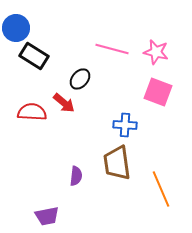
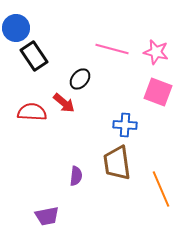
black rectangle: rotated 24 degrees clockwise
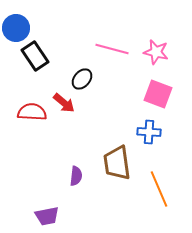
black rectangle: moved 1 px right
black ellipse: moved 2 px right
pink square: moved 2 px down
blue cross: moved 24 px right, 7 px down
orange line: moved 2 px left
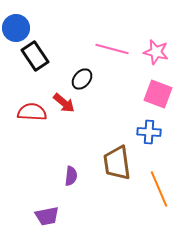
purple semicircle: moved 5 px left
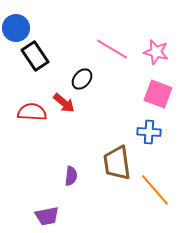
pink line: rotated 16 degrees clockwise
orange line: moved 4 px left, 1 px down; rotated 18 degrees counterclockwise
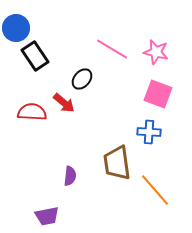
purple semicircle: moved 1 px left
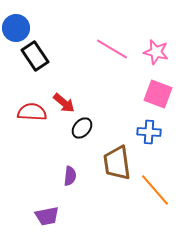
black ellipse: moved 49 px down
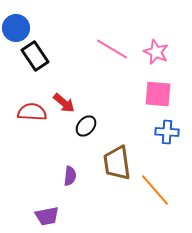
pink star: rotated 10 degrees clockwise
pink square: rotated 16 degrees counterclockwise
black ellipse: moved 4 px right, 2 px up
blue cross: moved 18 px right
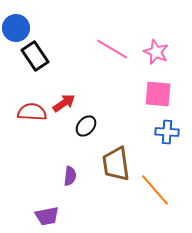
red arrow: rotated 75 degrees counterclockwise
brown trapezoid: moved 1 px left, 1 px down
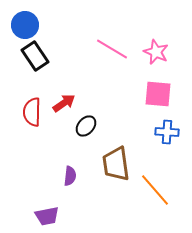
blue circle: moved 9 px right, 3 px up
red semicircle: rotated 92 degrees counterclockwise
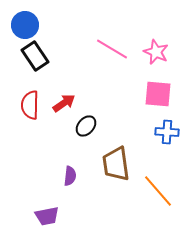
red semicircle: moved 2 px left, 7 px up
orange line: moved 3 px right, 1 px down
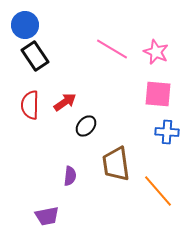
red arrow: moved 1 px right, 1 px up
